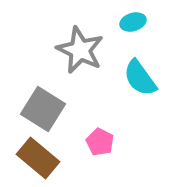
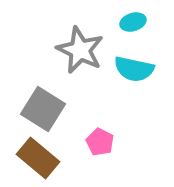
cyan semicircle: moved 6 px left, 9 px up; rotated 42 degrees counterclockwise
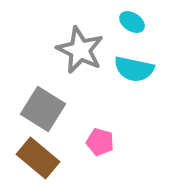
cyan ellipse: moved 1 px left; rotated 50 degrees clockwise
pink pentagon: rotated 12 degrees counterclockwise
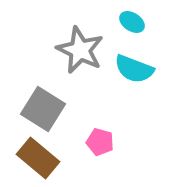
cyan semicircle: rotated 9 degrees clockwise
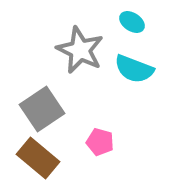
gray square: moved 1 px left; rotated 24 degrees clockwise
